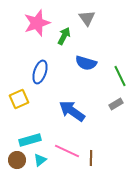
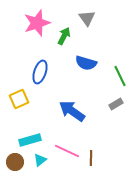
brown circle: moved 2 px left, 2 px down
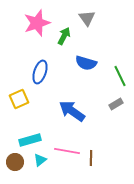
pink line: rotated 15 degrees counterclockwise
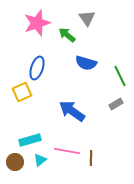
green arrow: moved 3 px right, 1 px up; rotated 78 degrees counterclockwise
blue ellipse: moved 3 px left, 4 px up
yellow square: moved 3 px right, 7 px up
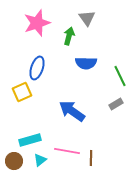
green arrow: moved 2 px right, 1 px down; rotated 66 degrees clockwise
blue semicircle: rotated 15 degrees counterclockwise
brown circle: moved 1 px left, 1 px up
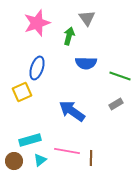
green line: rotated 45 degrees counterclockwise
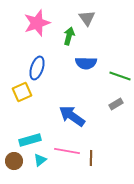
blue arrow: moved 5 px down
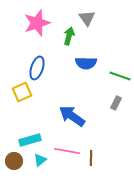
gray rectangle: moved 1 px up; rotated 32 degrees counterclockwise
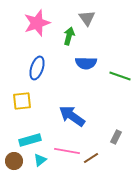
yellow square: moved 9 px down; rotated 18 degrees clockwise
gray rectangle: moved 34 px down
brown line: rotated 56 degrees clockwise
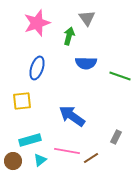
brown circle: moved 1 px left
